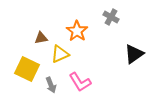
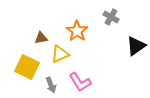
black triangle: moved 2 px right, 8 px up
yellow square: moved 2 px up
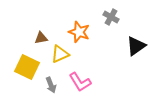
orange star: moved 2 px right, 1 px down; rotated 15 degrees counterclockwise
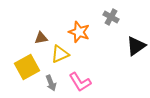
yellow square: rotated 35 degrees clockwise
gray arrow: moved 2 px up
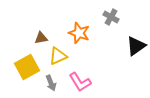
orange star: moved 1 px down
yellow triangle: moved 2 px left, 2 px down
